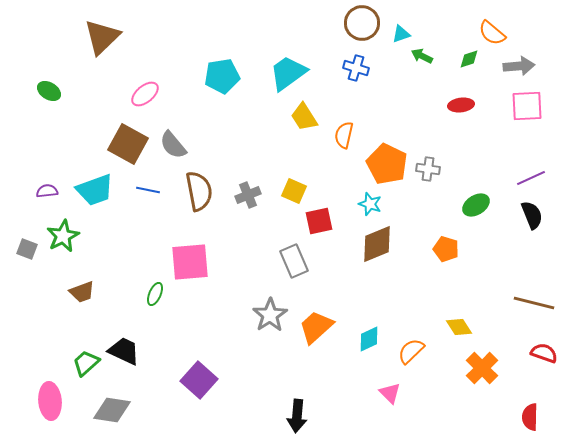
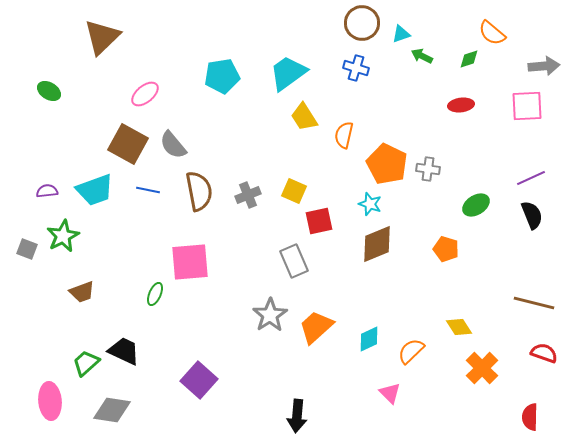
gray arrow at (519, 66): moved 25 px right
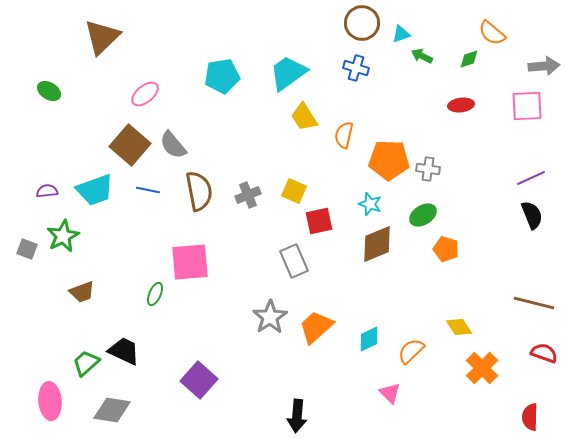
brown square at (128, 144): moved 2 px right, 1 px down; rotated 12 degrees clockwise
orange pentagon at (387, 164): moved 2 px right, 4 px up; rotated 24 degrees counterclockwise
green ellipse at (476, 205): moved 53 px left, 10 px down
gray star at (270, 315): moved 2 px down
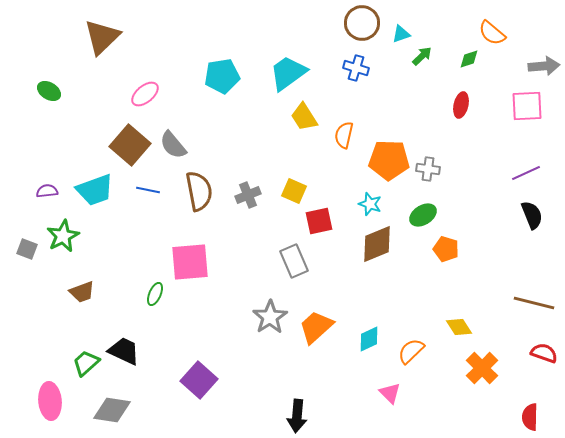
green arrow at (422, 56): rotated 110 degrees clockwise
red ellipse at (461, 105): rotated 70 degrees counterclockwise
purple line at (531, 178): moved 5 px left, 5 px up
